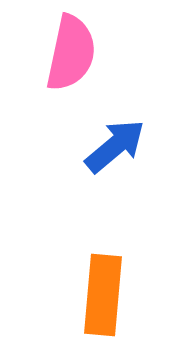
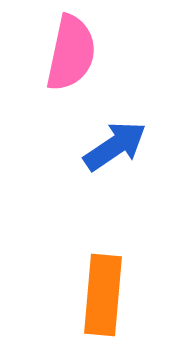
blue arrow: rotated 6 degrees clockwise
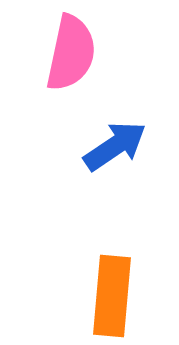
orange rectangle: moved 9 px right, 1 px down
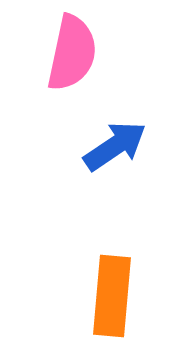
pink semicircle: moved 1 px right
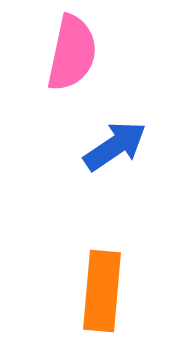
orange rectangle: moved 10 px left, 5 px up
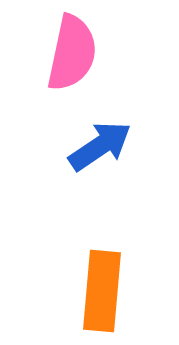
blue arrow: moved 15 px left
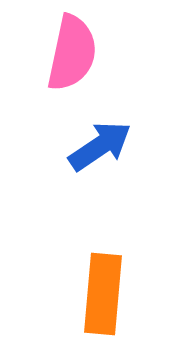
orange rectangle: moved 1 px right, 3 px down
